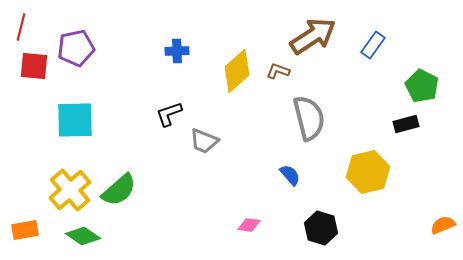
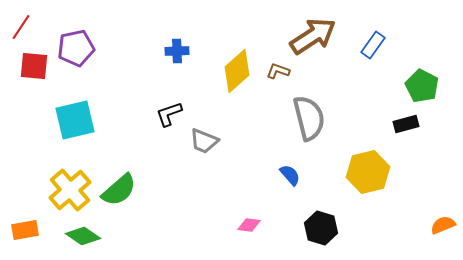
red line: rotated 20 degrees clockwise
cyan square: rotated 12 degrees counterclockwise
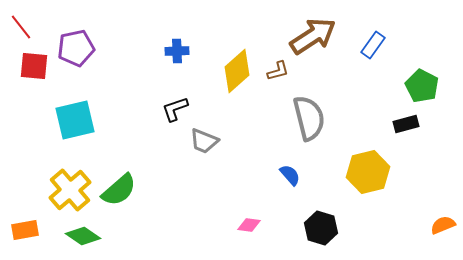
red line: rotated 72 degrees counterclockwise
brown L-shape: rotated 145 degrees clockwise
black L-shape: moved 6 px right, 5 px up
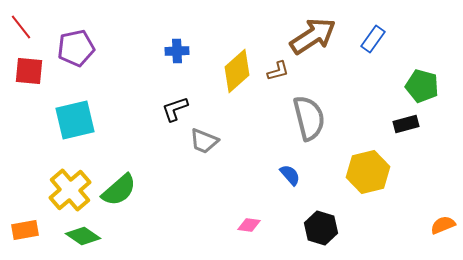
blue rectangle: moved 6 px up
red square: moved 5 px left, 5 px down
green pentagon: rotated 12 degrees counterclockwise
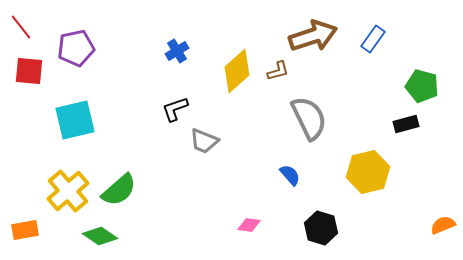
brown arrow: rotated 15 degrees clockwise
blue cross: rotated 30 degrees counterclockwise
gray semicircle: rotated 12 degrees counterclockwise
yellow cross: moved 2 px left, 1 px down
green diamond: moved 17 px right
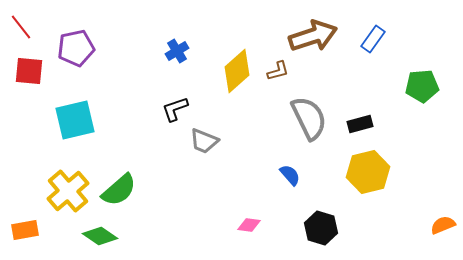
green pentagon: rotated 20 degrees counterclockwise
black rectangle: moved 46 px left
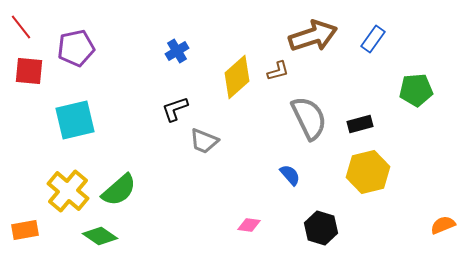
yellow diamond: moved 6 px down
green pentagon: moved 6 px left, 4 px down
yellow cross: rotated 9 degrees counterclockwise
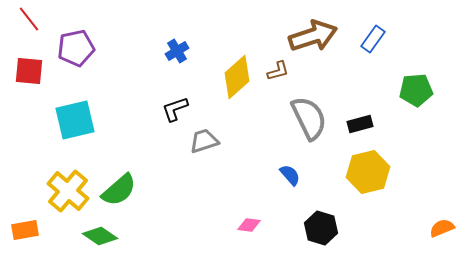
red line: moved 8 px right, 8 px up
gray trapezoid: rotated 140 degrees clockwise
orange semicircle: moved 1 px left, 3 px down
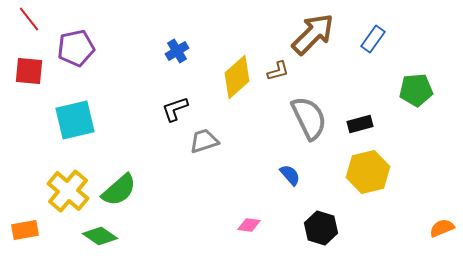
brown arrow: moved 2 px up; rotated 27 degrees counterclockwise
